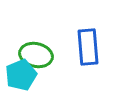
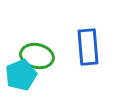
green ellipse: moved 1 px right, 1 px down
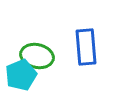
blue rectangle: moved 2 px left
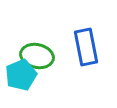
blue rectangle: rotated 6 degrees counterclockwise
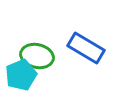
blue rectangle: moved 1 px down; rotated 48 degrees counterclockwise
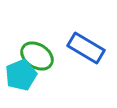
green ellipse: rotated 20 degrees clockwise
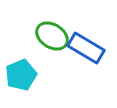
green ellipse: moved 15 px right, 20 px up
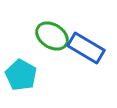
cyan pentagon: rotated 20 degrees counterclockwise
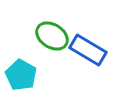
blue rectangle: moved 2 px right, 2 px down
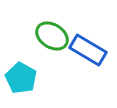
cyan pentagon: moved 3 px down
